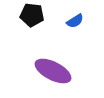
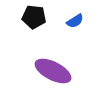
black pentagon: moved 2 px right, 2 px down
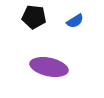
purple ellipse: moved 4 px left, 4 px up; rotated 15 degrees counterclockwise
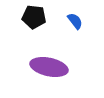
blue semicircle: rotated 96 degrees counterclockwise
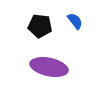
black pentagon: moved 6 px right, 9 px down
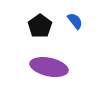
black pentagon: rotated 30 degrees clockwise
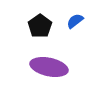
blue semicircle: rotated 90 degrees counterclockwise
